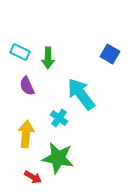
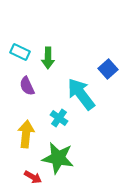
blue square: moved 2 px left, 15 px down; rotated 18 degrees clockwise
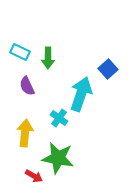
cyan arrow: rotated 56 degrees clockwise
yellow arrow: moved 1 px left, 1 px up
red arrow: moved 1 px right, 1 px up
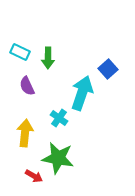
cyan arrow: moved 1 px right, 1 px up
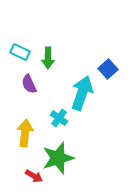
purple semicircle: moved 2 px right, 2 px up
green star: rotated 28 degrees counterclockwise
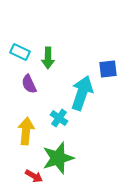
blue square: rotated 36 degrees clockwise
yellow arrow: moved 1 px right, 2 px up
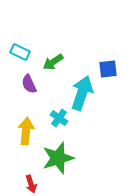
green arrow: moved 5 px right, 4 px down; rotated 55 degrees clockwise
red arrow: moved 3 px left, 8 px down; rotated 42 degrees clockwise
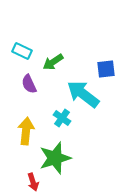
cyan rectangle: moved 2 px right, 1 px up
blue square: moved 2 px left
cyan arrow: moved 1 px right, 1 px down; rotated 72 degrees counterclockwise
cyan cross: moved 3 px right
green star: moved 3 px left
red arrow: moved 2 px right, 2 px up
